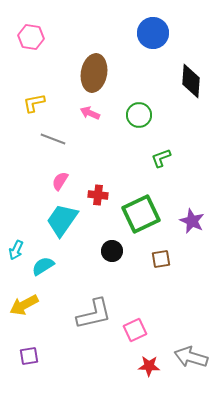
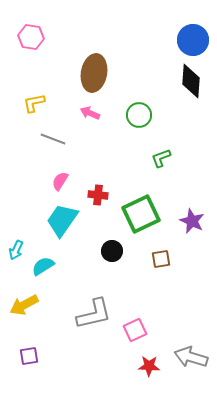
blue circle: moved 40 px right, 7 px down
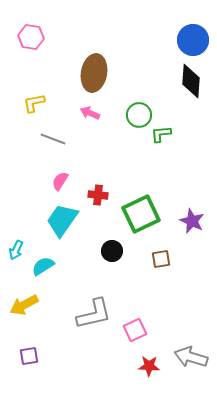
green L-shape: moved 24 px up; rotated 15 degrees clockwise
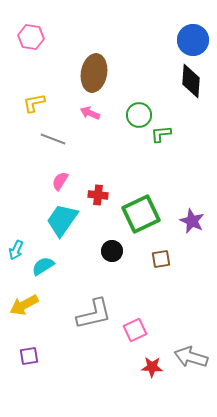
red star: moved 3 px right, 1 px down
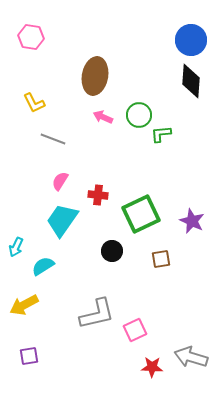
blue circle: moved 2 px left
brown ellipse: moved 1 px right, 3 px down
yellow L-shape: rotated 105 degrees counterclockwise
pink arrow: moved 13 px right, 4 px down
cyan arrow: moved 3 px up
gray L-shape: moved 3 px right
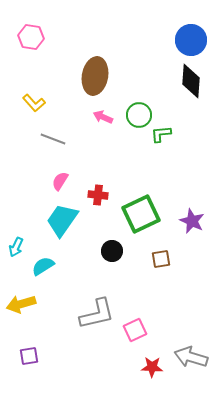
yellow L-shape: rotated 15 degrees counterclockwise
yellow arrow: moved 3 px left, 1 px up; rotated 12 degrees clockwise
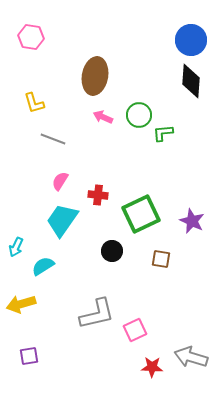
yellow L-shape: rotated 25 degrees clockwise
green L-shape: moved 2 px right, 1 px up
brown square: rotated 18 degrees clockwise
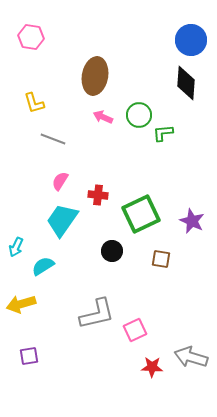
black diamond: moved 5 px left, 2 px down
